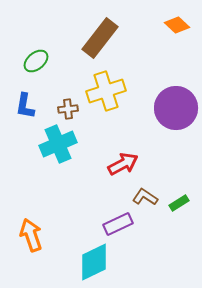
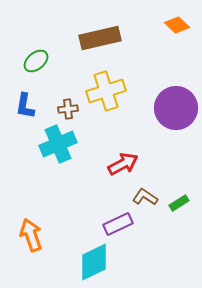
brown rectangle: rotated 39 degrees clockwise
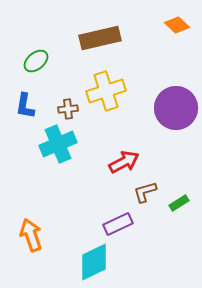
red arrow: moved 1 px right, 2 px up
brown L-shape: moved 5 px up; rotated 50 degrees counterclockwise
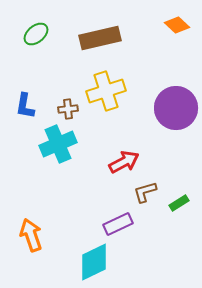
green ellipse: moved 27 px up
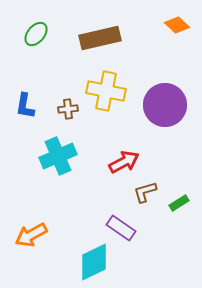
green ellipse: rotated 10 degrees counterclockwise
yellow cross: rotated 30 degrees clockwise
purple circle: moved 11 px left, 3 px up
cyan cross: moved 12 px down
purple rectangle: moved 3 px right, 4 px down; rotated 60 degrees clockwise
orange arrow: rotated 100 degrees counterclockwise
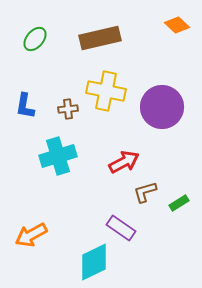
green ellipse: moved 1 px left, 5 px down
purple circle: moved 3 px left, 2 px down
cyan cross: rotated 6 degrees clockwise
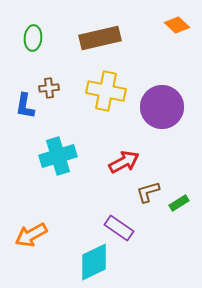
green ellipse: moved 2 px left, 1 px up; rotated 35 degrees counterclockwise
brown cross: moved 19 px left, 21 px up
brown L-shape: moved 3 px right
purple rectangle: moved 2 px left
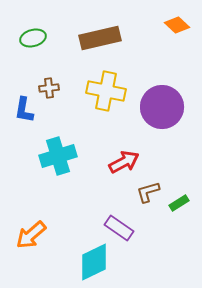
green ellipse: rotated 70 degrees clockwise
blue L-shape: moved 1 px left, 4 px down
orange arrow: rotated 12 degrees counterclockwise
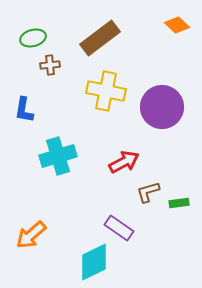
brown rectangle: rotated 24 degrees counterclockwise
brown cross: moved 1 px right, 23 px up
green rectangle: rotated 24 degrees clockwise
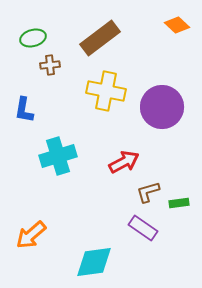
purple rectangle: moved 24 px right
cyan diamond: rotated 18 degrees clockwise
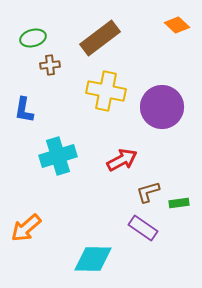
red arrow: moved 2 px left, 2 px up
orange arrow: moved 5 px left, 7 px up
cyan diamond: moved 1 px left, 3 px up; rotated 9 degrees clockwise
